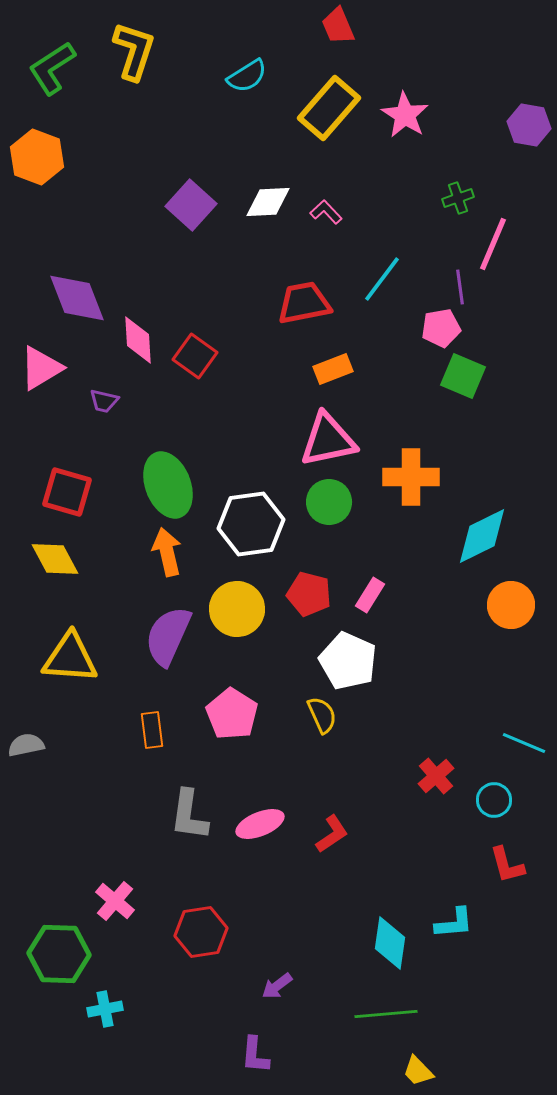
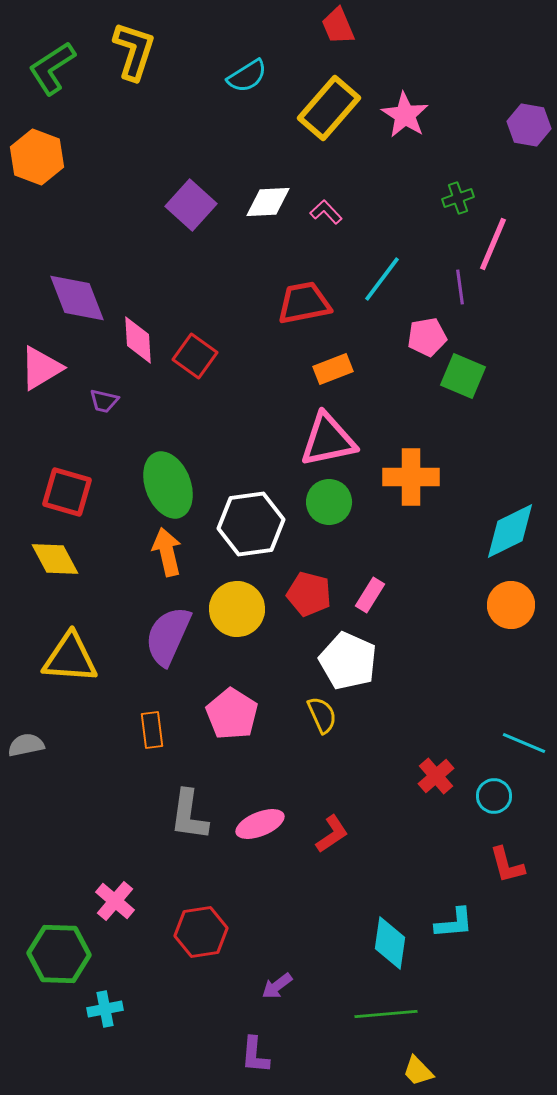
pink pentagon at (441, 328): moved 14 px left, 9 px down
cyan diamond at (482, 536): moved 28 px right, 5 px up
cyan circle at (494, 800): moved 4 px up
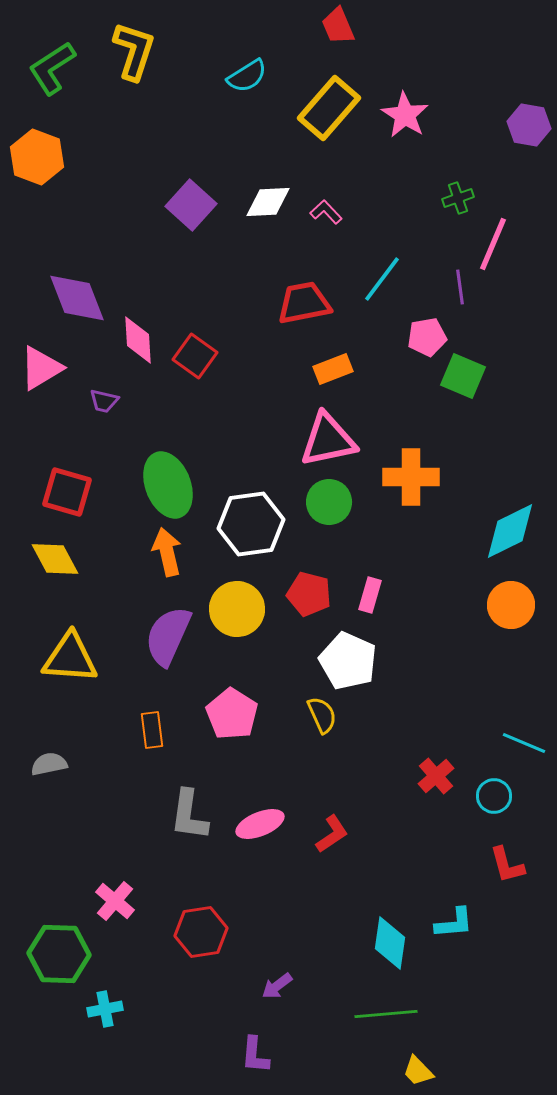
pink rectangle at (370, 595): rotated 16 degrees counterclockwise
gray semicircle at (26, 745): moved 23 px right, 19 px down
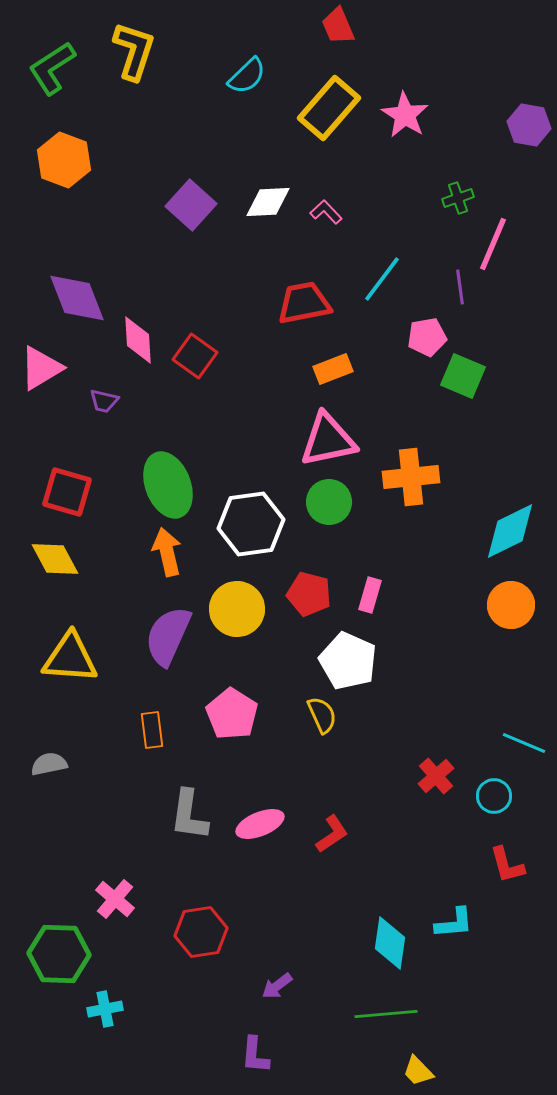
cyan semicircle at (247, 76): rotated 12 degrees counterclockwise
orange hexagon at (37, 157): moved 27 px right, 3 px down
orange cross at (411, 477): rotated 6 degrees counterclockwise
pink cross at (115, 901): moved 2 px up
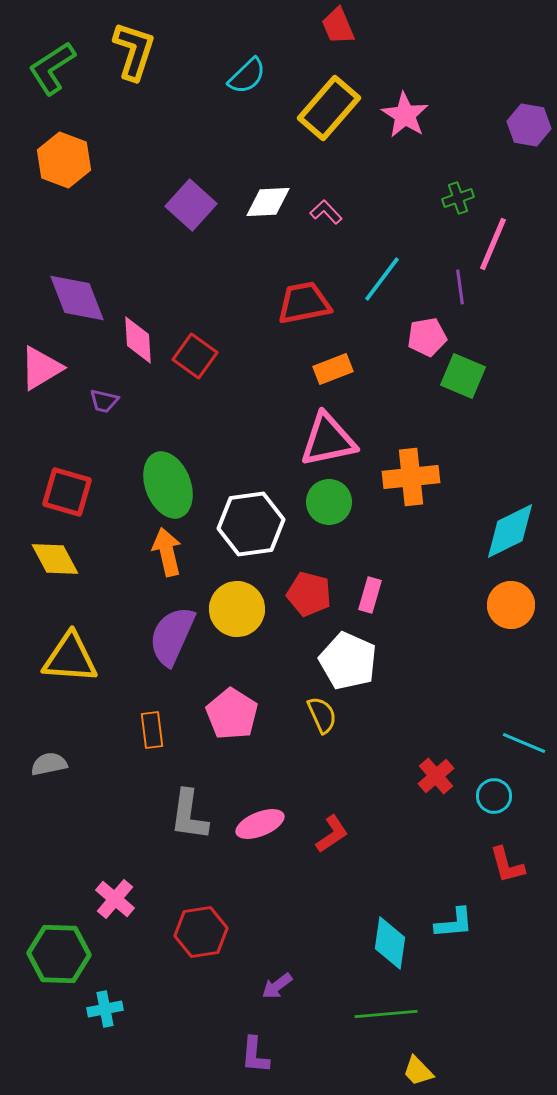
purple semicircle at (168, 636): moved 4 px right
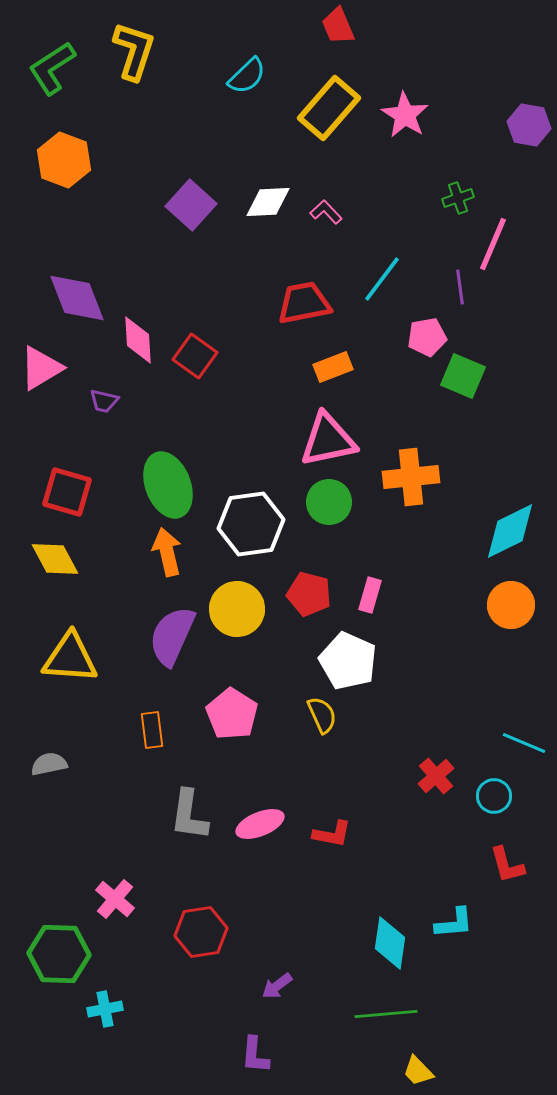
orange rectangle at (333, 369): moved 2 px up
red L-shape at (332, 834): rotated 45 degrees clockwise
